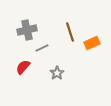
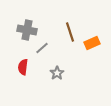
gray cross: rotated 24 degrees clockwise
gray line: rotated 16 degrees counterclockwise
red semicircle: rotated 35 degrees counterclockwise
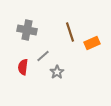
gray line: moved 1 px right, 8 px down
gray star: moved 1 px up
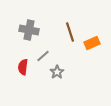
gray cross: moved 2 px right
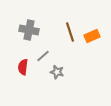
orange rectangle: moved 7 px up
gray star: rotated 24 degrees counterclockwise
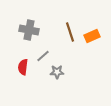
gray star: rotated 16 degrees counterclockwise
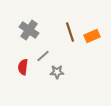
gray cross: rotated 24 degrees clockwise
